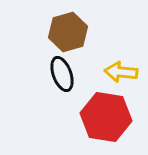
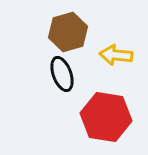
yellow arrow: moved 5 px left, 17 px up
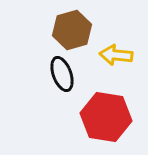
brown hexagon: moved 4 px right, 2 px up
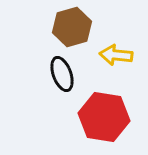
brown hexagon: moved 3 px up
red hexagon: moved 2 px left
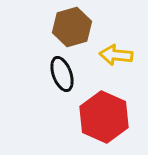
red hexagon: rotated 15 degrees clockwise
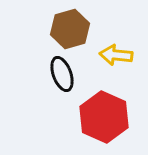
brown hexagon: moved 2 px left, 2 px down
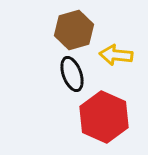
brown hexagon: moved 4 px right, 1 px down
black ellipse: moved 10 px right
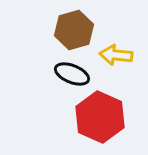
black ellipse: rotated 48 degrees counterclockwise
red hexagon: moved 4 px left
